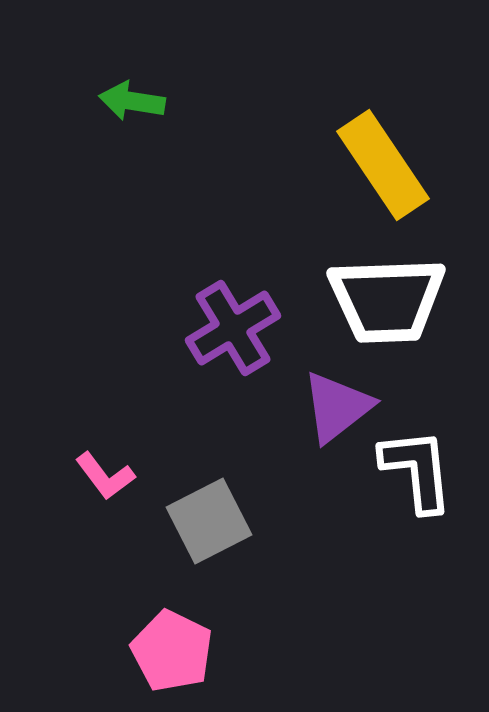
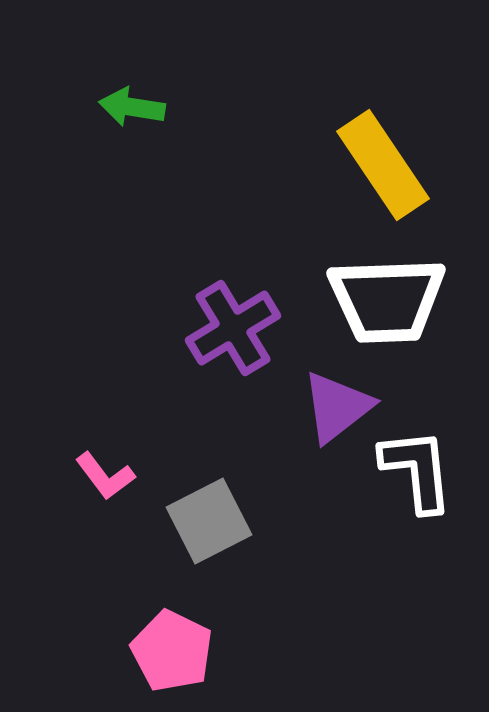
green arrow: moved 6 px down
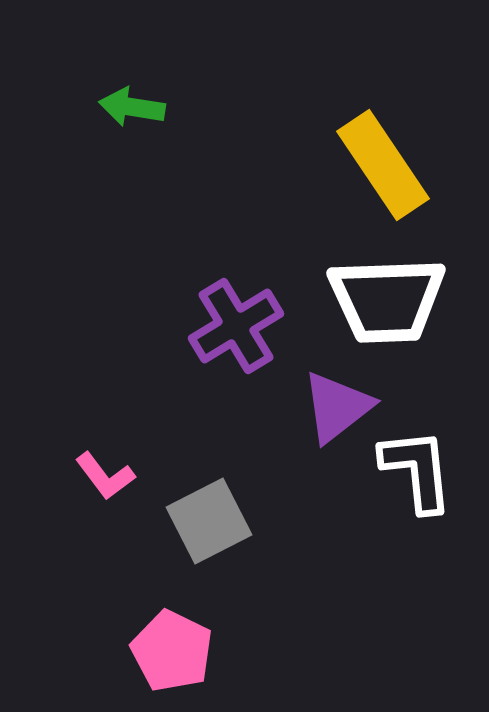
purple cross: moved 3 px right, 2 px up
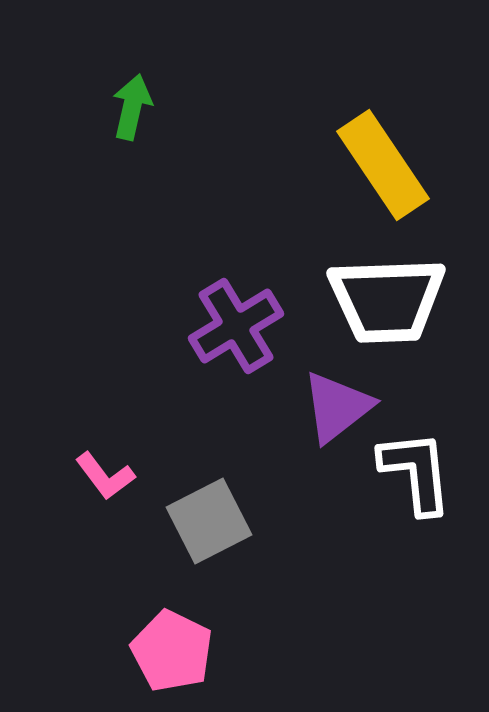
green arrow: rotated 94 degrees clockwise
white L-shape: moved 1 px left, 2 px down
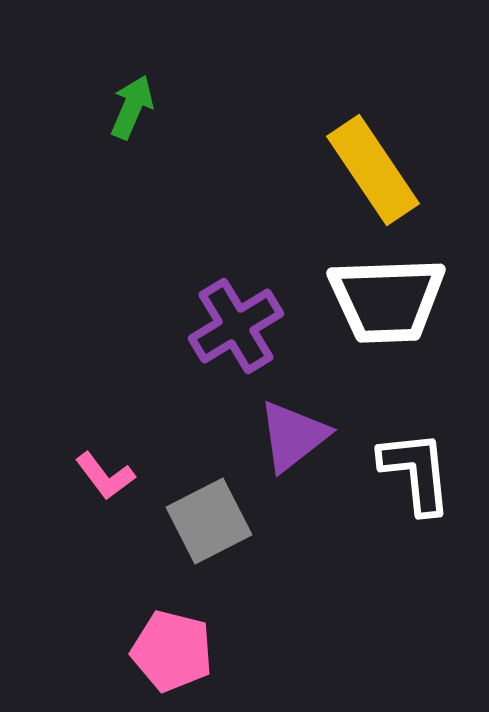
green arrow: rotated 10 degrees clockwise
yellow rectangle: moved 10 px left, 5 px down
purple triangle: moved 44 px left, 29 px down
pink pentagon: rotated 12 degrees counterclockwise
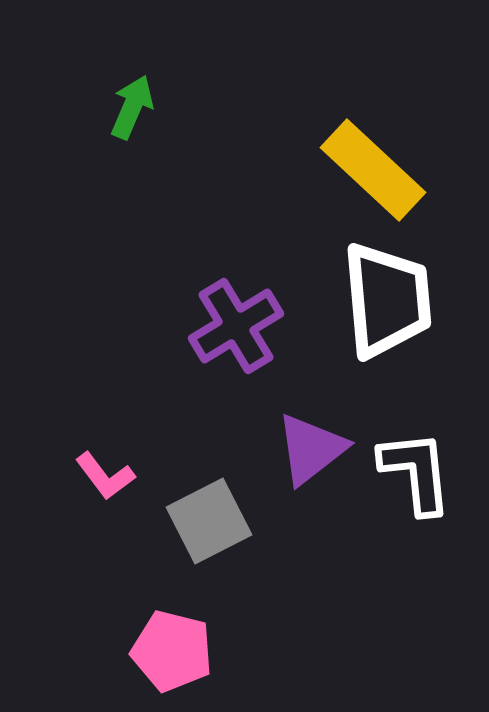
yellow rectangle: rotated 13 degrees counterclockwise
white trapezoid: rotated 93 degrees counterclockwise
purple triangle: moved 18 px right, 13 px down
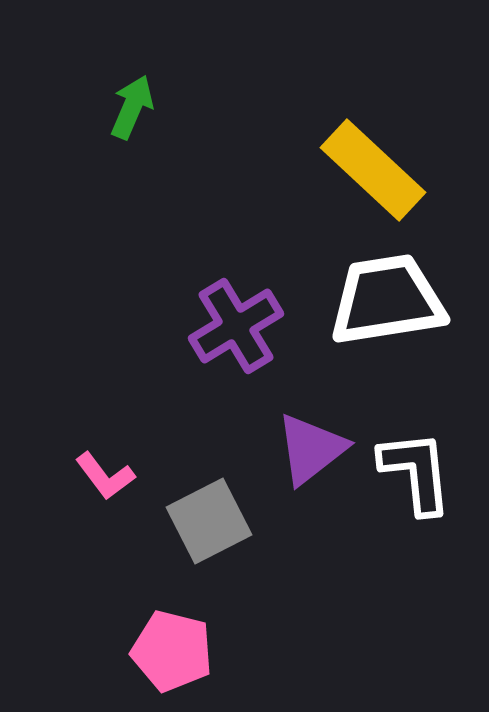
white trapezoid: rotated 94 degrees counterclockwise
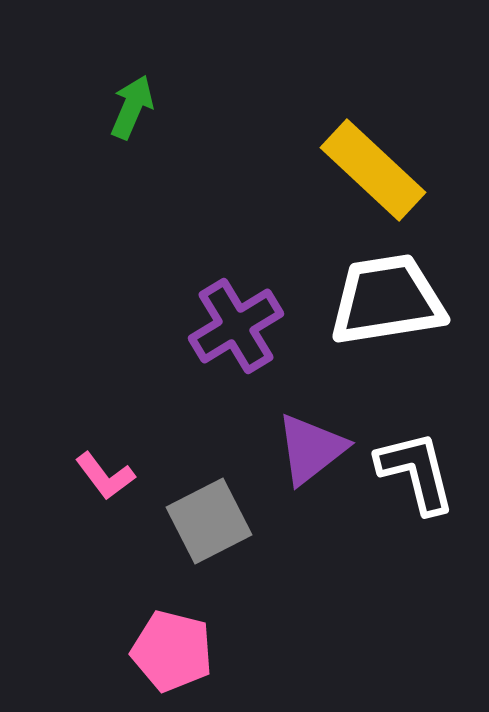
white L-shape: rotated 8 degrees counterclockwise
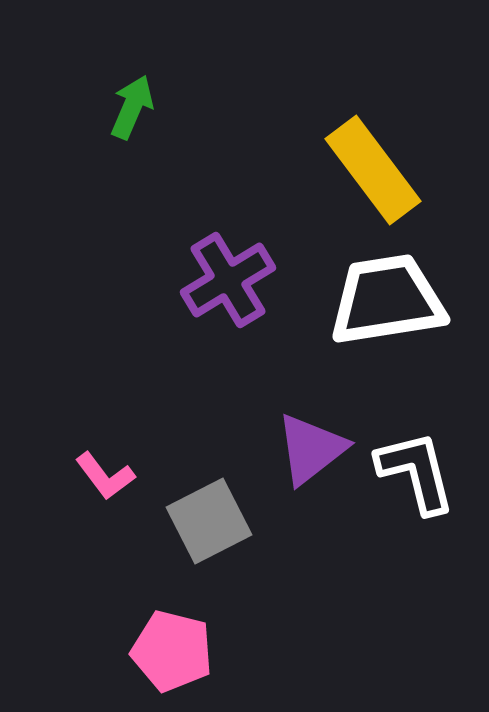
yellow rectangle: rotated 10 degrees clockwise
purple cross: moved 8 px left, 46 px up
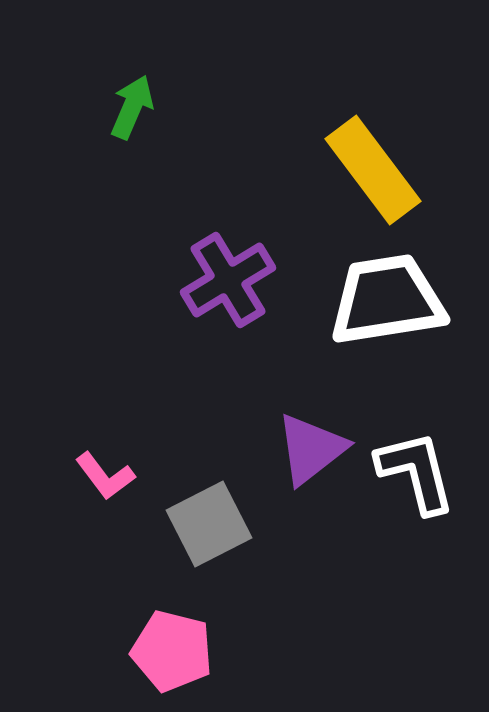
gray square: moved 3 px down
